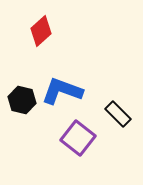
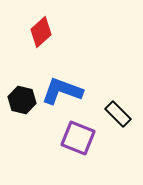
red diamond: moved 1 px down
purple square: rotated 16 degrees counterclockwise
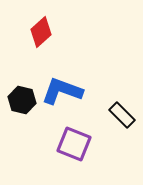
black rectangle: moved 4 px right, 1 px down
purple square: moved 4 px left, 6 px down
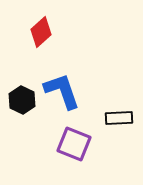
blue L-shape: rotated 51 degrees clockwise
black hexagon: rotated 12 degrees clockwise
black rectangle: moved 3 px left, 3 px down; rotated 48 degrees counterclockwise
